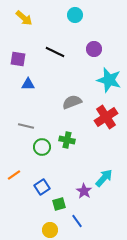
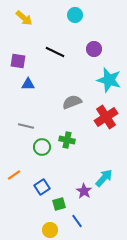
purple square: moved 2 px down
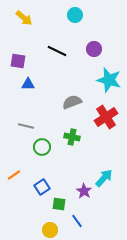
black line: moved 2 px right, 1 px up
green cross: moved 5 px right, 3 px up
green square: rotated 24 degrees clockwise
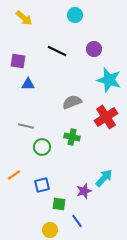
blue square: moved 2 px up; rotated 21 degrees clockwise
purple star: rotated 21 degrees clockwise
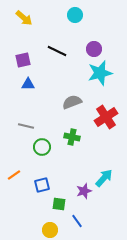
purple square: moved 5 px right, 1 px up; rotated 21 degrees counterclockwise
cyan star: moved 9 px left, 7 px up; rotated 30 degrees counterclockwise
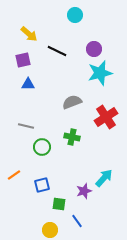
yellow arrow: moved 5 px right, 16 px down
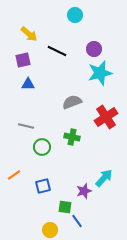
blue square: moved 1 px right, 1 px down
green square: moved 6 px right, 3 px down
